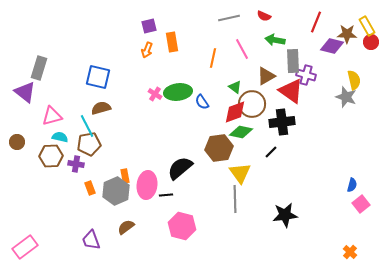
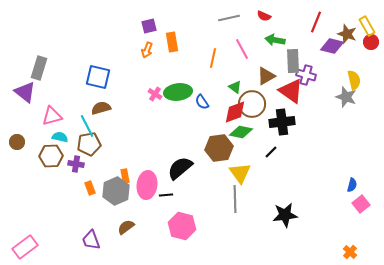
brown star at (347, 34): rotated 18 degrees clockwise
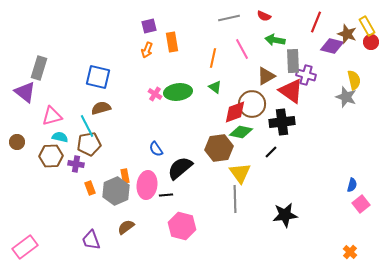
green triangle at (235, 87): moved 20 px left
blue semicircle at (202, 102): moved 46 px left, 47 px down
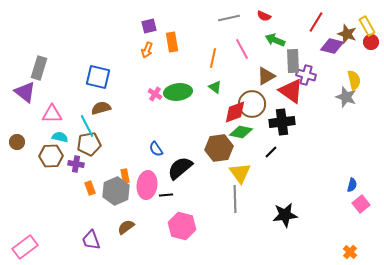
red line at (316, 22): rotated 10 degrees clockwise
green arrow at (275, 40): rotated 12 degrees clockwise
pink triangle at (52, 116): moved 2 px up; rotated 15 degrees clockwise
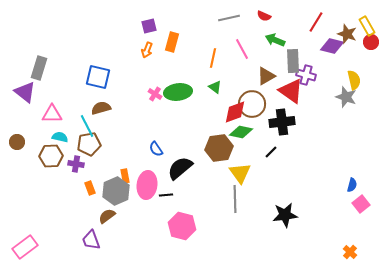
orange rectangle at (172, 42): rotated 24 degrees clockwise
brown semicircle at (126, 227): moved 19 px left, 11 px up
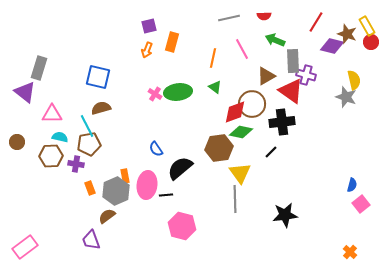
red semicircle at (264, 16): rotated 24 degrees counterclockwise
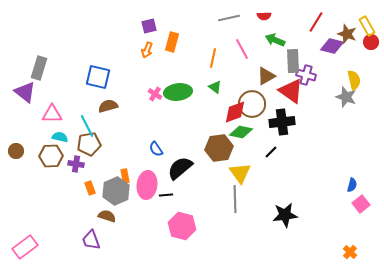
brown semicircle at (101, 108): moved 7 px right, 2 px up
brown circle at (17, 142): moved 1 px left, 9 px down
brown semicircle at (107, 216): rotated 54 degrees clockwise
